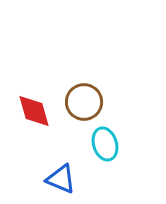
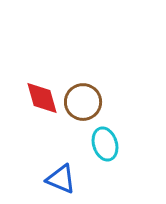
brown circle: moved 1 px left
red diamond: moved 8 px right, 13 px up
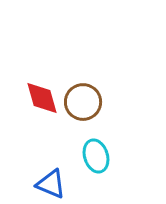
cyan ellipse: moved 9 px left, 12 px down
blue triangle: moved 10 px left, 5 px down
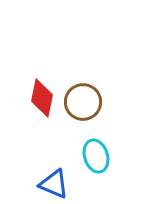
red diamond: rotated 27 degrees clockwise
blue triangle: moved 3 px right
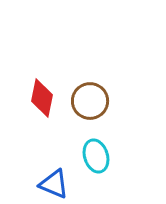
brown circle: moved 7 px right, 1 px up
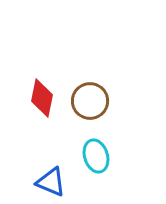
blue triangle: moved 3 px left, 2 px up
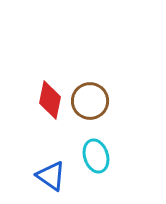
red diamond: moved 8 px right, 2 px down
blue triangle: moved 6 px up; rotated 12 degrees clockwise
